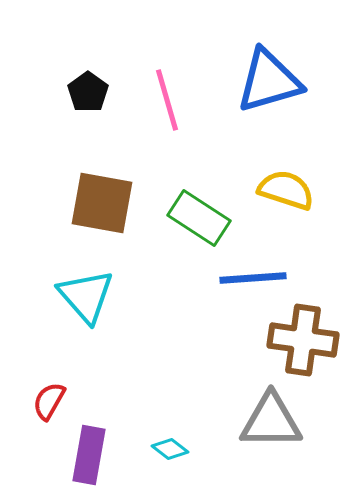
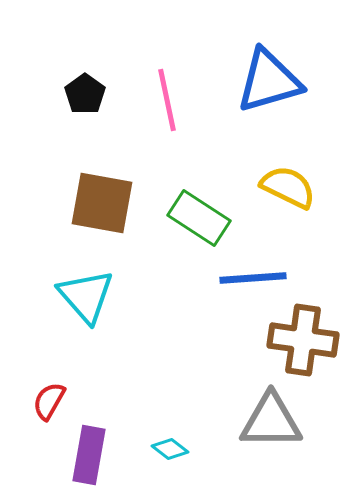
black pentagon: moved 3 px left, 2 px down
pink line: rotated 4 degrees clockwise
yellow semicircle: moved 2 px right, 3 px up; rotated 8 degrees clockwise
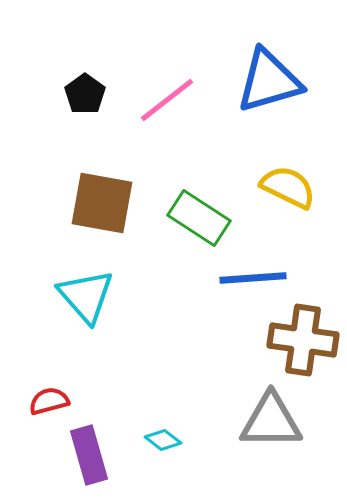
pink line: rotated 64 degrees clockwise
red semicircle: rotated 45 degrees clockwise
cyan diamond: moved 7 px left, 9 px up
purple rectangle: rotated 26 degrees counterclockwise
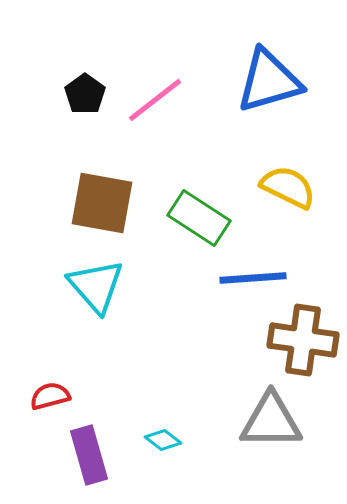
pink line: moved 12 px left
cyan triangle: moved 10 px right, 10 px up
red semicircle: moved 1 px right, 5 px up
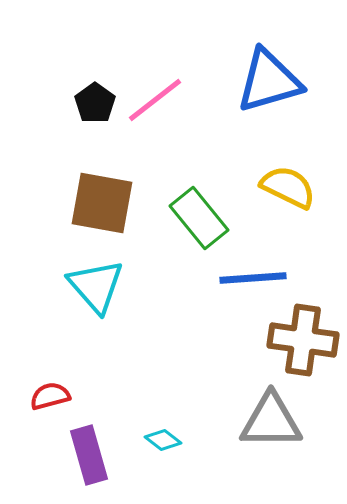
black pentagon: moved 10 px right, 9 px down
green rectangle: rotated 18 degrees clockwise
